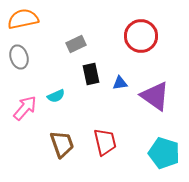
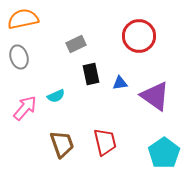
red circle: moved 2 px left
cyan pentagon: rotated 20 degrees clockwise
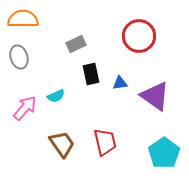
orange semicircle: rotated 12 degrees clockwise
brown trapezoid: rotated 16 degrees counterclockwise
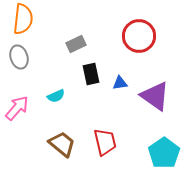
orange semicircle: rotated 96 degrees clockwise
pink arrow: moved 8 px left
brown trapezoid: rotated 16 degrees counterclockwise
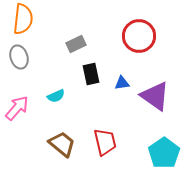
blue triangle: moved 2 px right
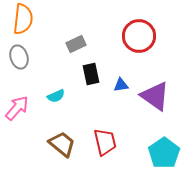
blue triangle: moved 1 px left, 2 px down
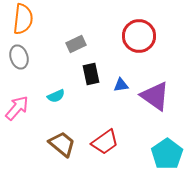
red trapezoid: rotated 68 degrees clockwise
cyan pentagon: moved 3 px right, 1 px down
